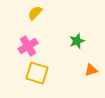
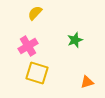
green star: moved 2 px left, 1 px up
orange triangle: moved 4 px left, 12 px down
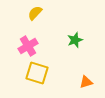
orange triangle: moved 1 px left
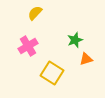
yellow square: moved 15 px right; rotated 15 degrees clockwise
orange triangle: moved 23 px up
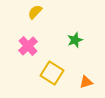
yellow semicircle: moved 1 px up
pink cross: rotated 12 degrees counterclockwise
orange triangle: moved 23 px down
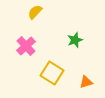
pink cross: moved 2 px left
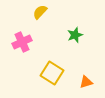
yellow semicircle: moved 5 px right
green star: moved 5 px up
pink cross: moved 4 px left, 4 px up; rotated 18 degrees clockwise
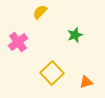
pink cross: moved 4 px left; rotated 12 degrees counterclockwise
yellow square: rotated 15 degrees clockwise
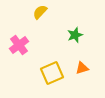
pink cross: moved 1 px right, 3 px down
yellow square: rotated 20 degrees clockwise
orange triangle: moved 4 px left, 14 px up
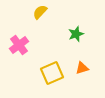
green star: moved 1 px right, 1 px up
